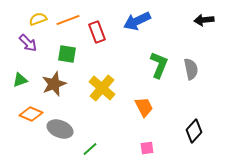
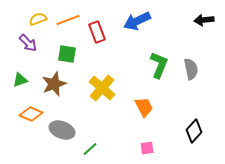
gray ellipse: moved 2 px right, 1 px down
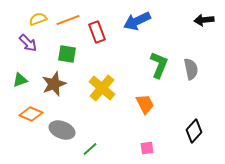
orange trapezoid: moved 1 px right, 3 px up
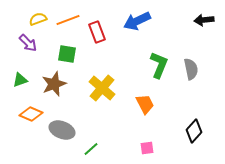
green line: moved 1 px right
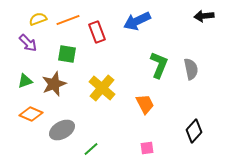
black arrow: moved 4 px up
green triangle: moved 5 px right, 1 px down
gray ellipse: rotated 50 degrees counterclockwise
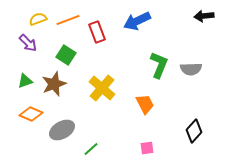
green square: moved 1 px left, 1 px down; rotated 24 degrees clockwise
gray semicircle: rotated 100 degrees clockwise
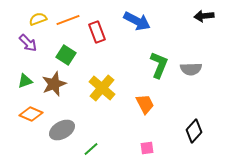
blue arrow: rotated 128 degrees counterclockwise
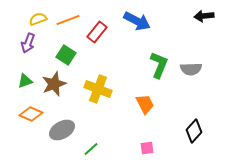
red rectangle: rotated 60 degrees clockwise
purple arrow: rotated 66 degrees clockwise
yellow cross: moved 4 px left, 1 px down; rotated 20 degrees counterclockwise
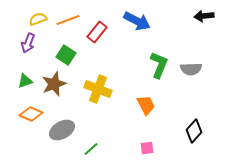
orange trapezoid: moved 1 px right, 1 px down
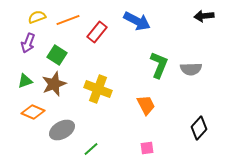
yellow semicircle: moved 1 px left, 2 px up
green square: moved 9 px left
orange diamond: moved 2 px right, 2 px up
black diamond: moved 5 px right, 3 px up
